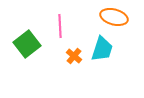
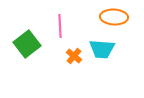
orange ellipse: rotated 12 degrees counterclockwise
cyan trapezoid: rotated 76 degrees clockwise
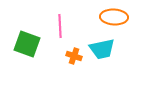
green square: rotated 32 degrees counterclockwise
cyan trapezoid: rotated 16 degrees counterclockwise
orange cross: rotated 21 degrees counterclockwise
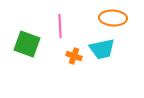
orange ellipse: moved 1 px left, 1 px down
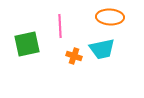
orange ellipse: moved 3 px left, 1 px up
green square: rotated 32 degrees counterclockwise
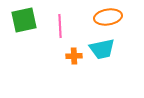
orange ellipse: moved 2 px left; rotated 12 degrees counterclockwise
green square: moved 3 px left, 24 px up
orange cross: rotated 21 degrees counterclockwise
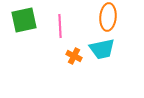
orange ellipse: rotated 76 degrees counterclockwise
orange cross: rotated 28 degrees clockwise
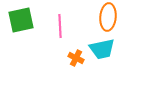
green square: moved 3 px left
orange cross: moved 2 px right, 2 px down
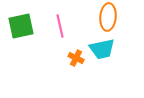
green square: moved 6 px down
pink line: rotated 10 degrees counterclockwise
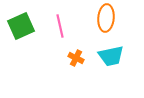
orange ellipse: moved 2 px left, 1 px down
green square: rotated 12 degrees counterclockwise
cyan trapezoid: moved 9 px right, 7 px down
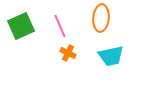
orange ellipse: moved 5 px left
pink line: rotated 10 degrees counterclockwise
orange cross: moved 8 px left, 5 px up
